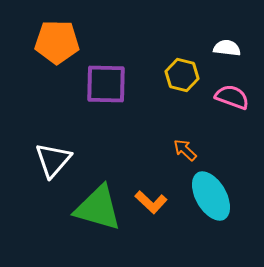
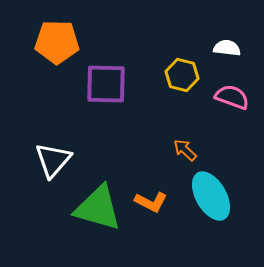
orange L-shape: rotated 16 degrees counterclockwise
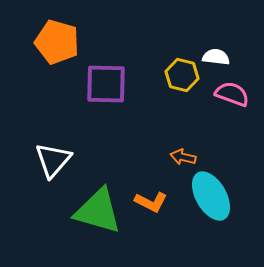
orange pentagon: rotated 15 degrees clockwise
white semicircle: moved 11 px left, 9 px down
pink semicircle: moved 3 px up
orange arrow: moved 2 px left, 7 px down; rotated 30 degrees counterclockwise
green triangle: moved 3 px down
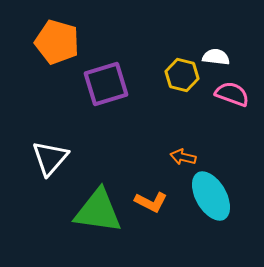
purple square: rotated 18 degrees counterclockwise
white triangle: moved 3 px left, 2 px up
green triangle: rotated 8 degrees counterclockwise
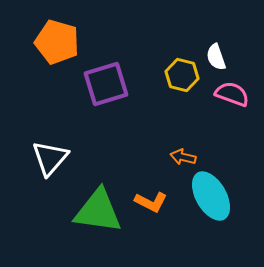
white semicircle: rotated 116 degrees counterclockwise
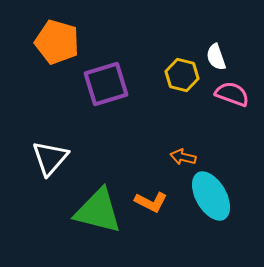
green triangle: rotated 6 degrees clockwise
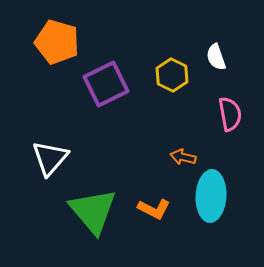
yellow hexagon: moved 10 px left; rotated 12 degrees clockwise
purple square: rotated 9 degrees counterclockwise
pink semicircle: moved 2 px left, 20 px down; rotated 60 degrees clockwise
cyan ellipse: rotated 33 degrees clockwise
orange L-shape: moved 3 px right, 7 px down
green triangle: moved 5 px left; rotated 36 degrees clockwise
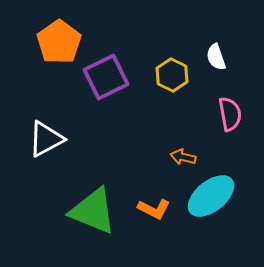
orange pentagon: moved 2 px right; rotated 21 degrees clockwise
purple square: moved 7 px up
white triangle: moved 4 px left, 19 px up; rotated 21 degrees clockwise
cyan ellipse: rotated 48 degrees clockwise
green triangle: rotated 28 degrees counterclockwise
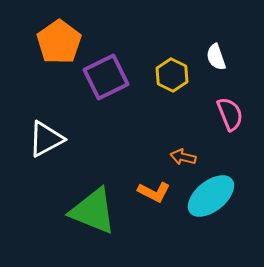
pink semicircle: rotated 12 degrees counterclockwise
orange L-shape: moved 17 px up
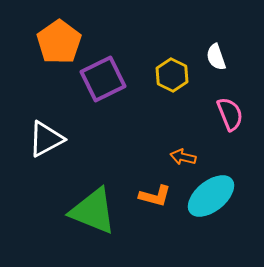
purple square: moved 3 px left, 2 px down
orange L-shape: moved 1 px right, 4 px down; rotated 12 degrees counterclockwise
